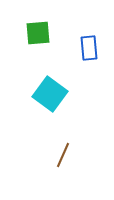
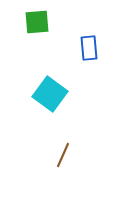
green square: moved 1 px left, 11 px up
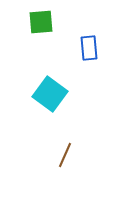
green square: moved 4 px right
brown line: moved 2 px right
